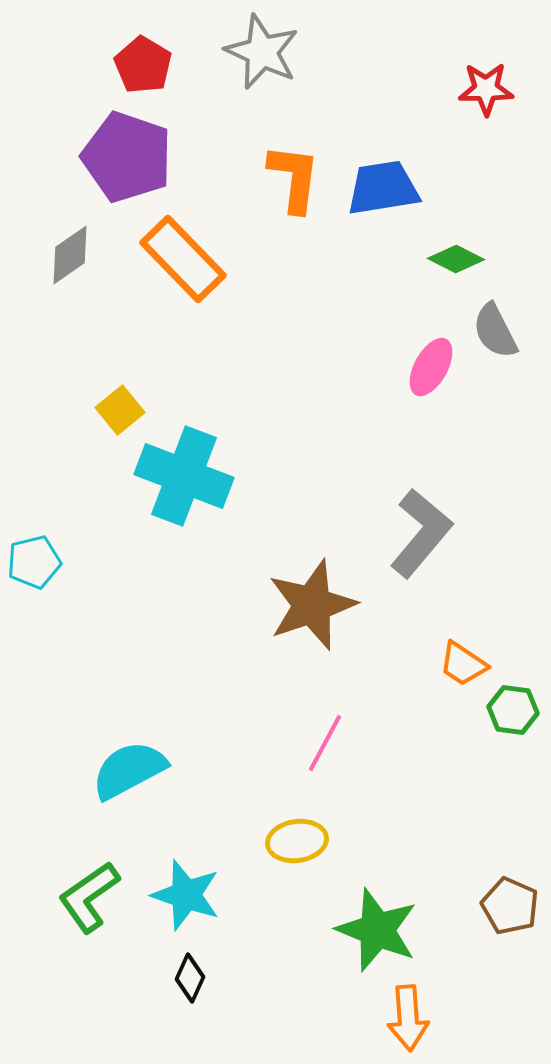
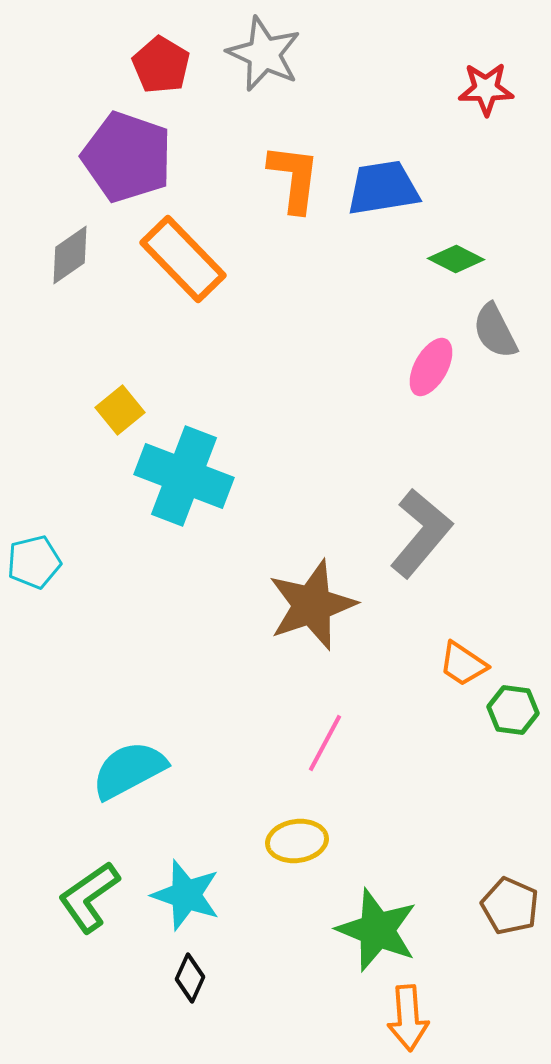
gray star: moved 2 px right, 2 px down
red pentagon: moved 18 px right
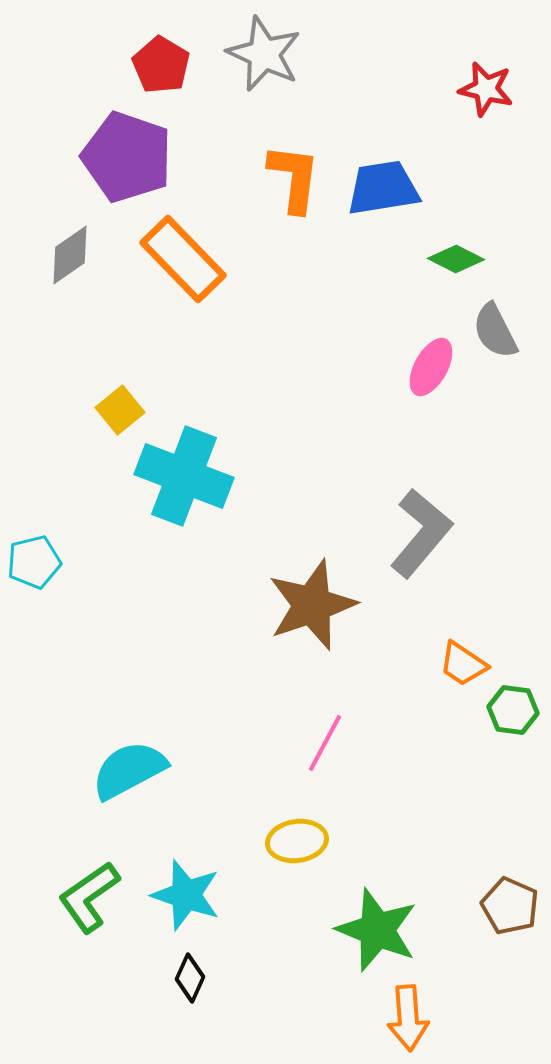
red star: rotated 14 degrees clockwise
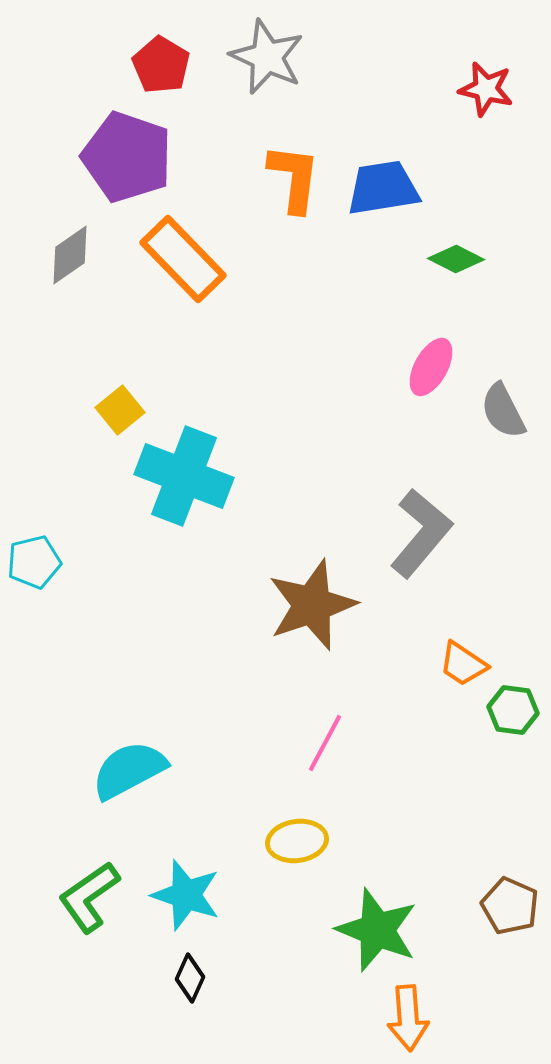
gray star: moved 3 px right, 3 px down
gray semicircle: moved 8 px right, 80 px down
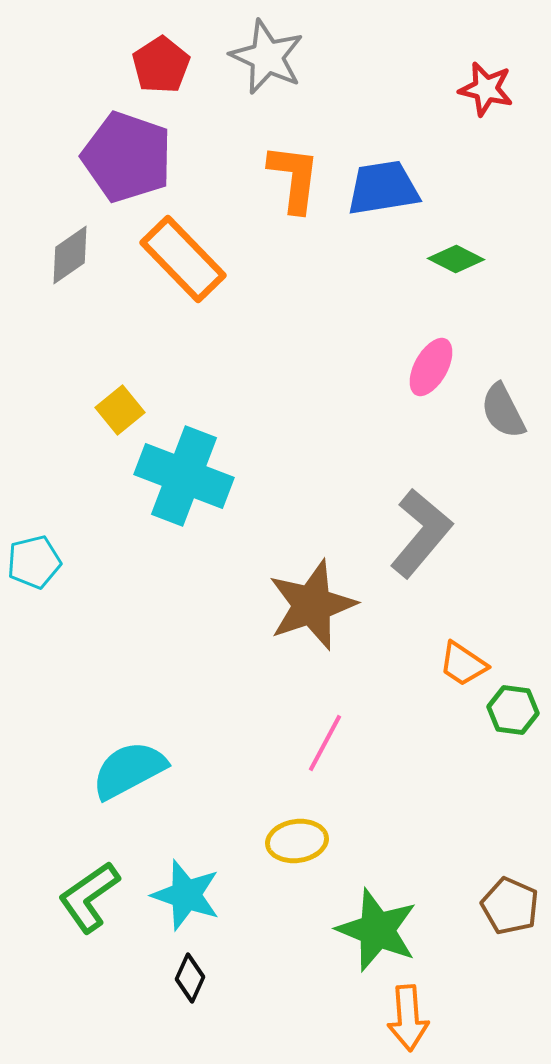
red pentagon: rotated 8 degrees clockwise
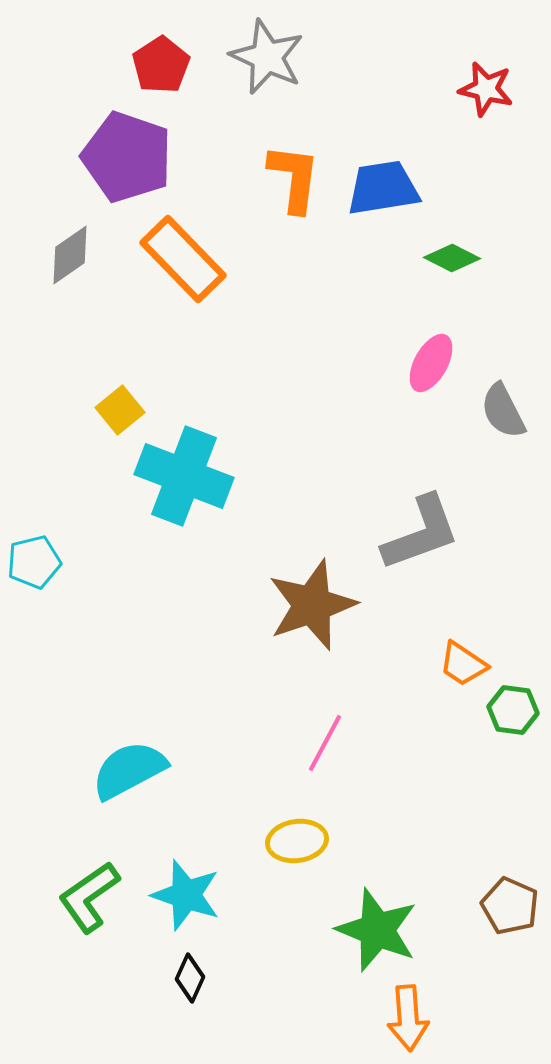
green diamond: moved 4 px left, 1 px up
pink ellipse: moved 4 px up
gray L-shape: rotated 30 degrees clockwise
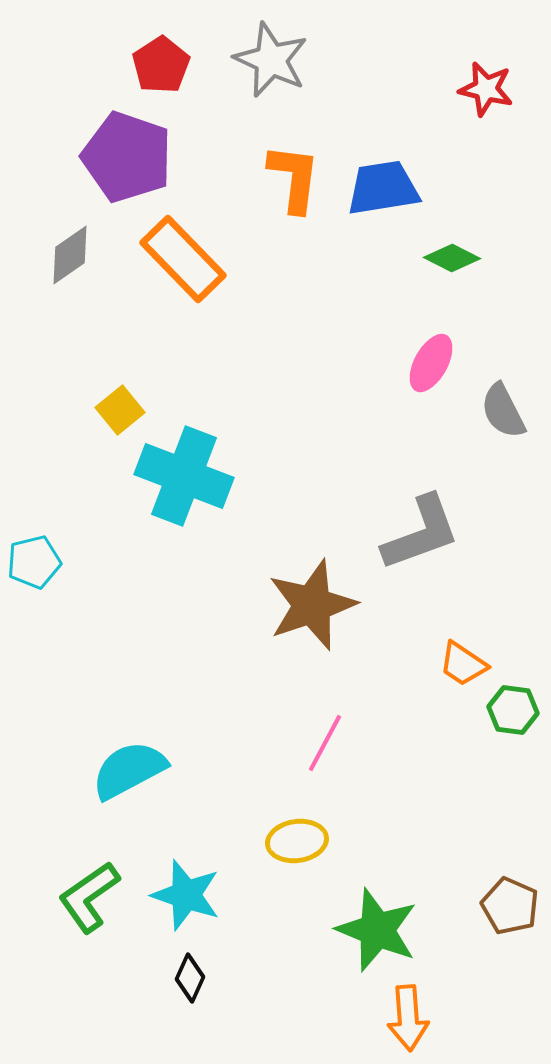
gray star: moved 4 px right, 3 px down
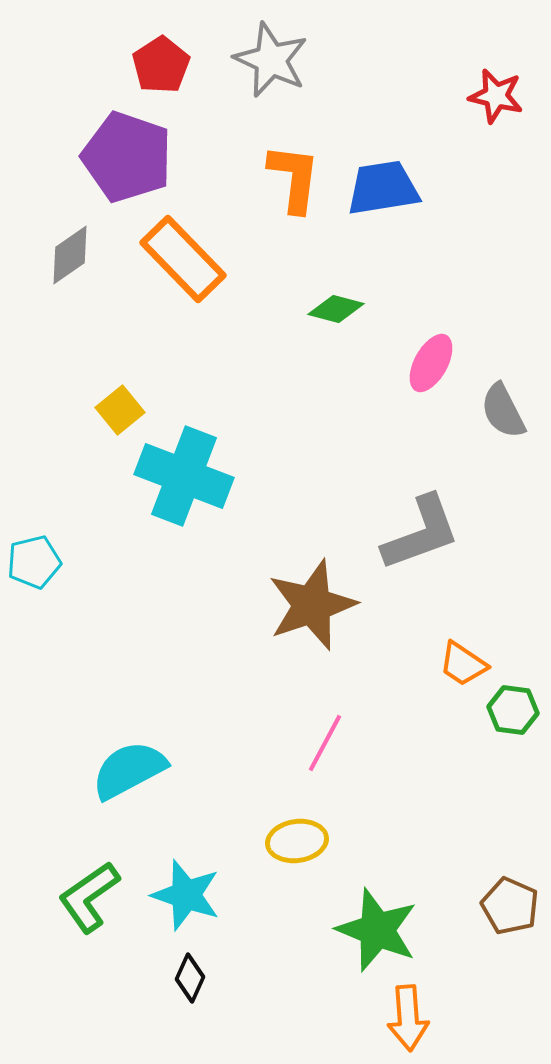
red star: moved 10 px right, 7 px down
green diamond: moved 116 px left, 51 px down; rotated 12 degrees counterclockwise
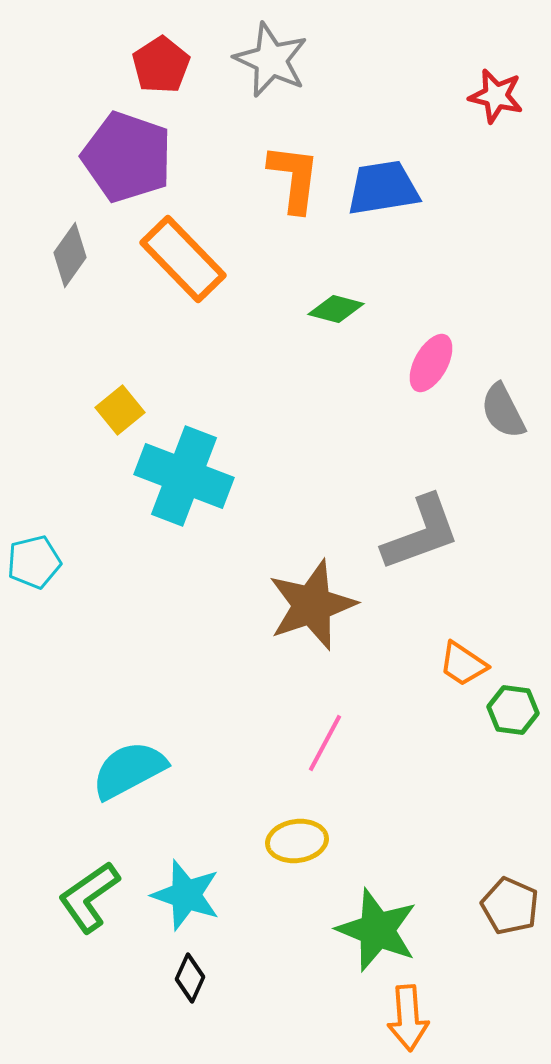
gray diamond: rotated 20 degrees counterclockwise
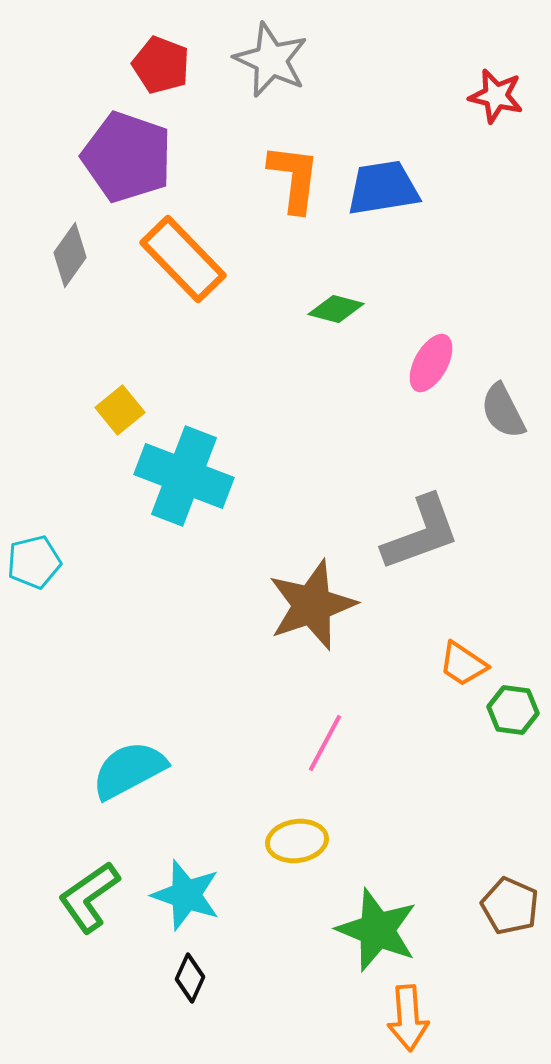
red pentagon: rotated 18 degrees counterclockwise
